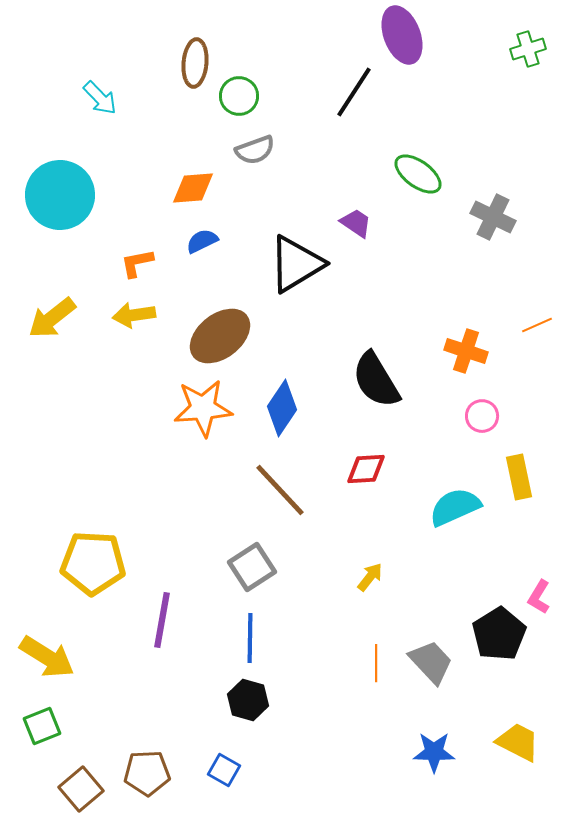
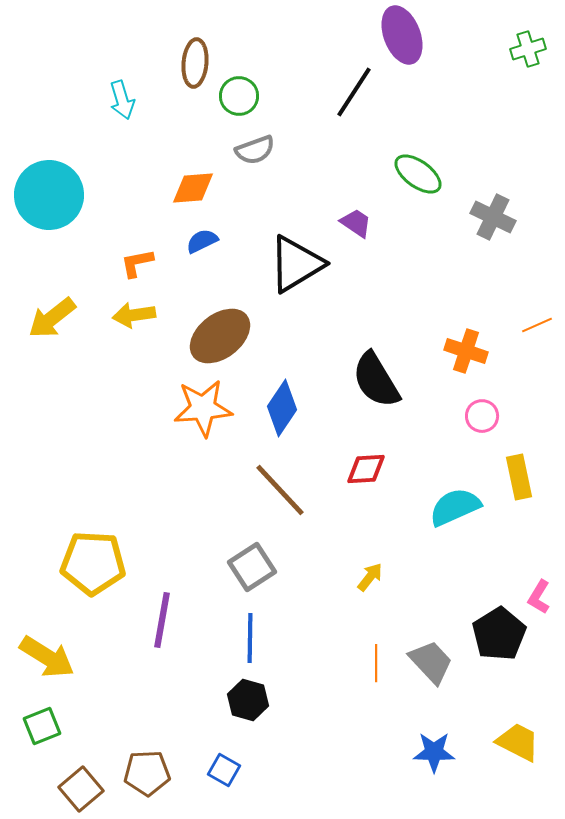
cyan arrow at (100, 98): moved 22 px right, 2 px down; rotated 27 degrees clockwise
cyan circle at (60, 195): moved 11 px left
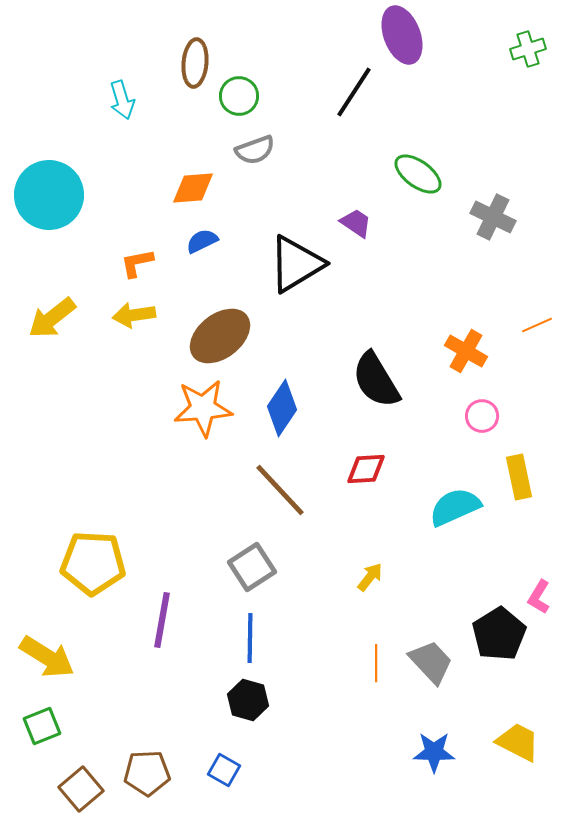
orange cross at (466, 351): rotated 12 degrees clockwise
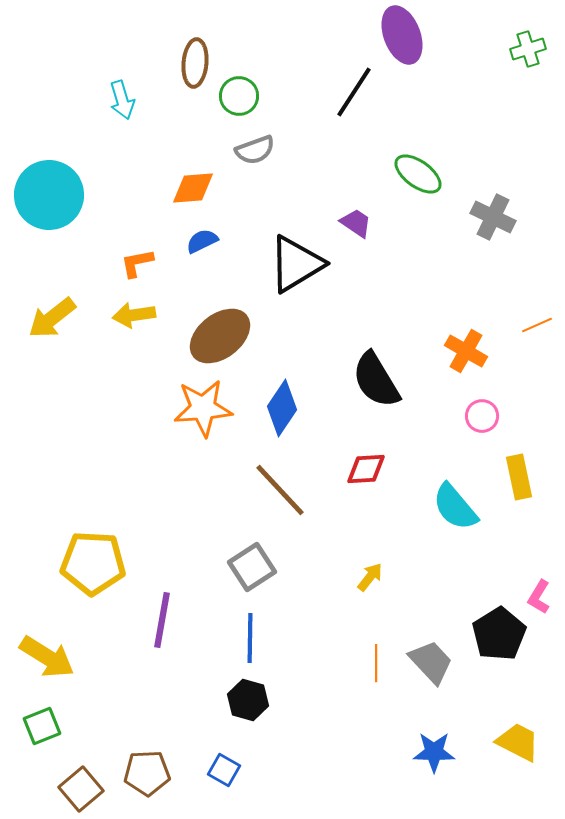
cyan semicircle at (455, 507): rotated 106 degrees counterclockwise
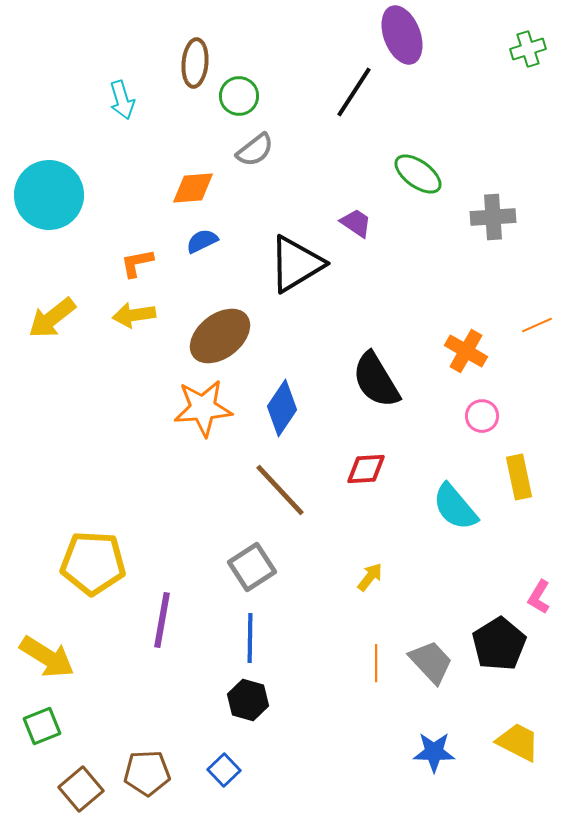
gray semicircle at (255, 150): rotated 18 degrees counterclockwise
gray cross at (493, 217): rotated 30 degrees counterclockwise
black pentagon at (499, 634): moved 10 px down
blue square at (224, 770): rotated 16 degrees clockwise
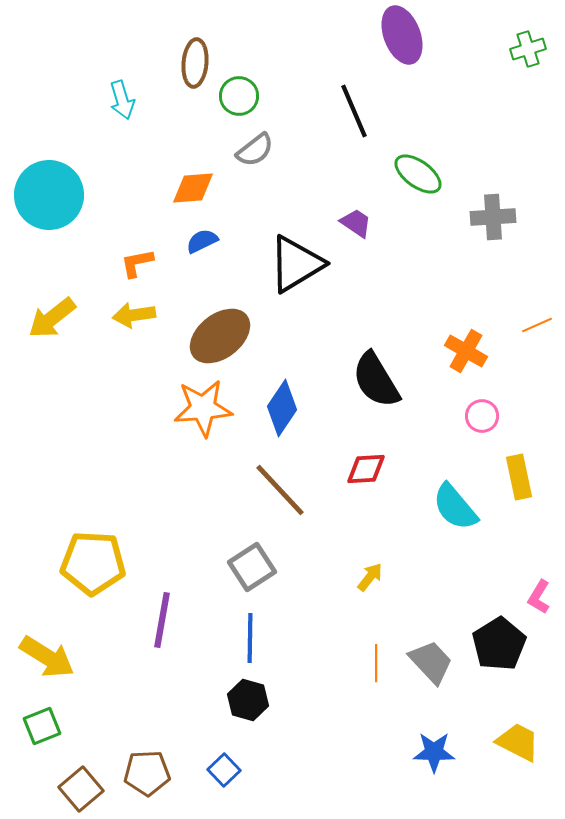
black line at (354, 92): moved 19 px down; rotated 56 degrees counterclockwise
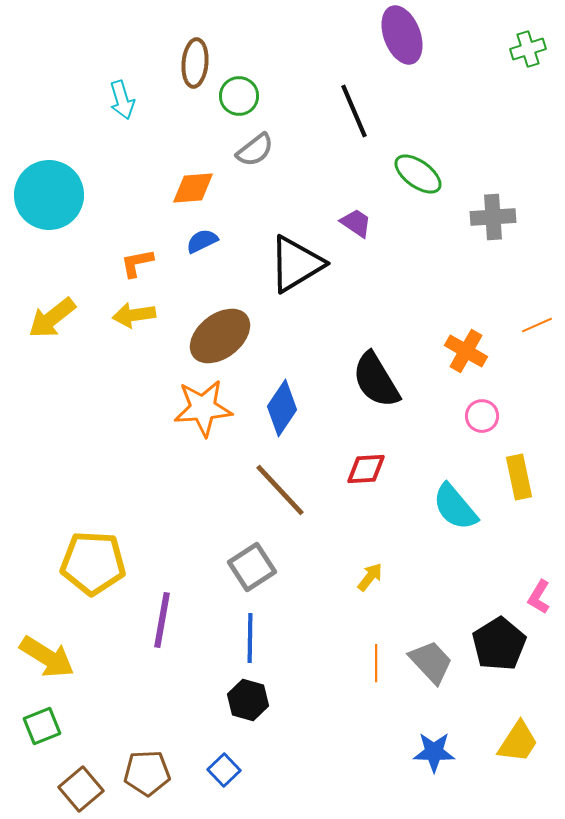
yellow trapezoid at (518, 742): rotated 96 degrees clockwise
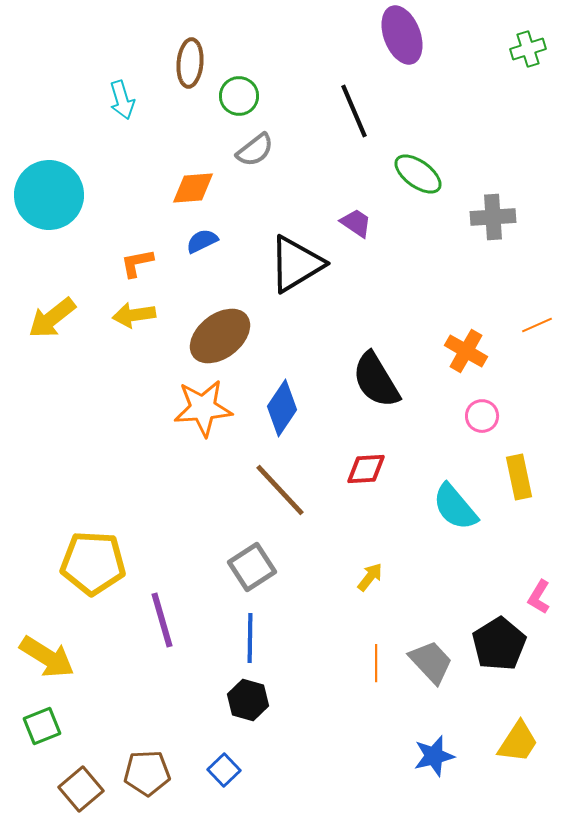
brown ellipse at (195, 63): moved 5 px left
purple line at (162, 620): rotated 26 degrees counterclockwise
blue star at (434, 752): moved 4 px down; rotated 15 degrees counterclockwise
